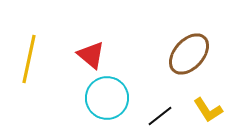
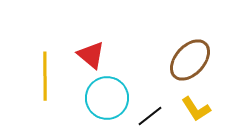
brown ellipse: moved 1 px right, 6 px down
yellow line: moved 16 px right, 17 px down; rotated 12 degrees counterclockwise
yellow L-shape: moved 12 px left, 1 px up
black line: moved 10 px left
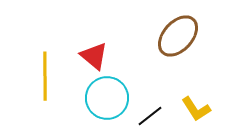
red triangle: moved 3 px right, 1 px down
brown ellipse: moved 12 px left, 24 px up
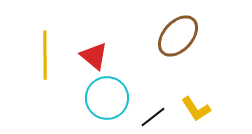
yellow line: moved 21 px up
black line: moved 3 px right, 1 px down
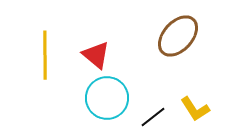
red triangle: moved 2 px right, 1 px up
yellow L-shape: moved 1 px left
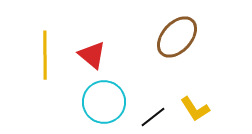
brown ellipse: moved 1 px left, 1 px down
red triangle: moved 4 px left
cyan circle: moved 3 px left, 4 px down
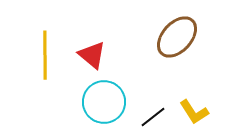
yellow L-shape: moved 1 px left, 3 px down
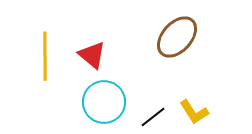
yellow line: moved 1 px down
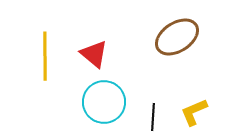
brown ellipse: rotated 15 degrees clockwise
red triangle: moved 2 px right, 1 px up
yellow L-shape: rotated 100 degrees clockwise
black line: rotated 48 degrees counterclockwise
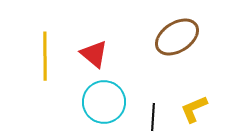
yellow L-shape: moved 3 px up
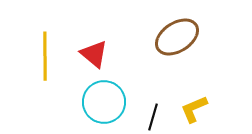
black line: rotated 12 degrees clockwise
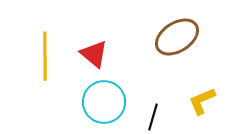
yellow L-shape: moved 8 px right, 8 px up
